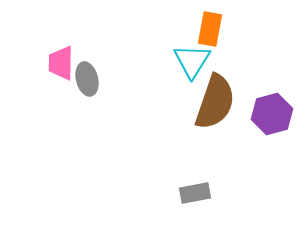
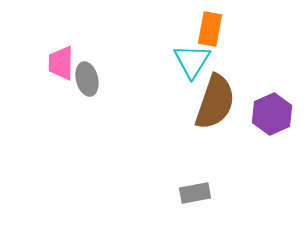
purple hexagon: rotated 9 degrees counterclockwise
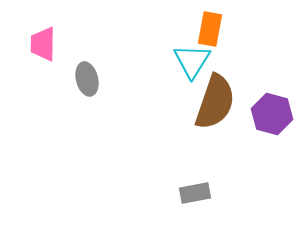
pink trapezoid: moved 18 px left, 19 px up
purple hexagon: rotated 21 degrees counterclockwise
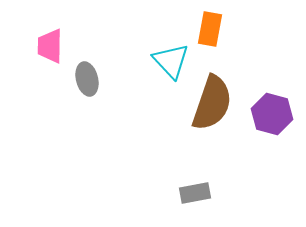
pink trapezoid: moved 7 px right, 2 px down
cyan triangle: moved 21 px left; rotated 15 degrees counterclockwise
brown semicircle: moved 3 px left, 1 px down
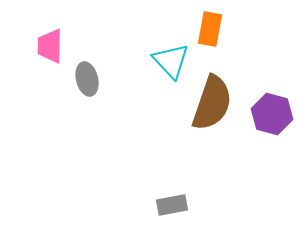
gray rectangle: moved 23 px left, 12 px down
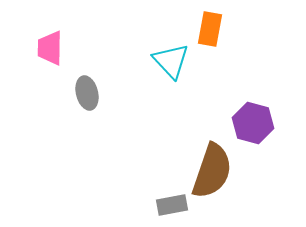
pink trapezoid: moved 2 px down
gray ellipse: moved 14 px down
brown semicircle: moved 68 px down
purple hexagon: moved 19 px left, 9 px down
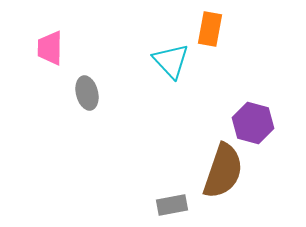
brown semicircle: moved 11 px right
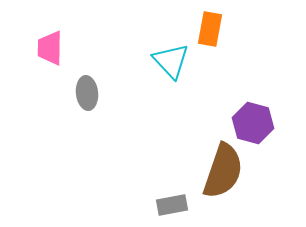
gray ellipse: rotated 8 degrees clockwise
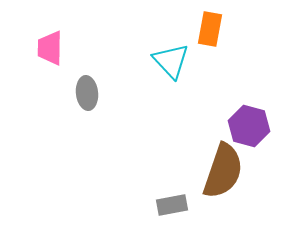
purple hexagon: moved 4 px left, 3 px down
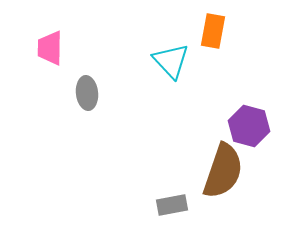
orange rectangle: moved 3 px right, 2 px down
